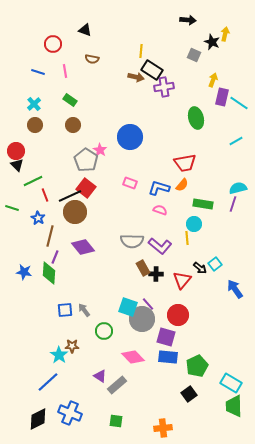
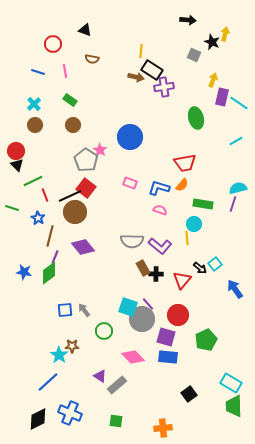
green diamond at (49, 273): rotated 50 degrees clockwise
green pentagon at (197, 366): moved 9 px right, 26 px up
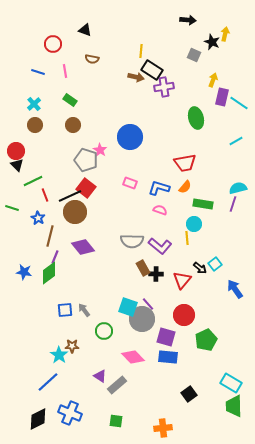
gray pentagon at (86, 160): rotated 15 degrees counterclockwise
orange semicircle at (182, 185): moved 3 px right, 2 px down
red circle at (178, 315): moved 6 px right
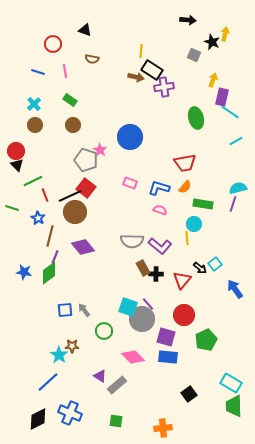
cyan line at (239, 103): moved 9 px left, 9 px down
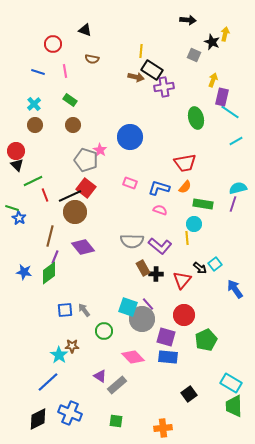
blue star at (38, 218): moved 19 px left
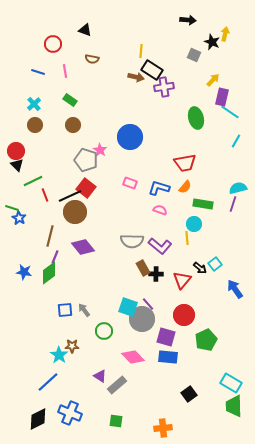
yellow arrow at (213, 80): rotated 24 degrees clockwise
cyan line at (236, 141): rotated 32 degrees counterclockwise
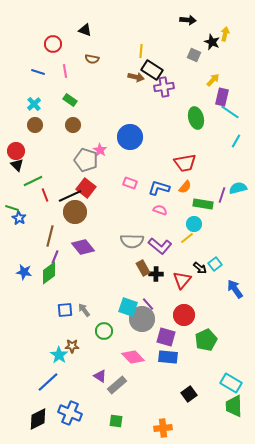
purple line at (233, 204): moved 11 px left, 9 px up
yellow line at (187, 238): rotated 56 degrees clockwise
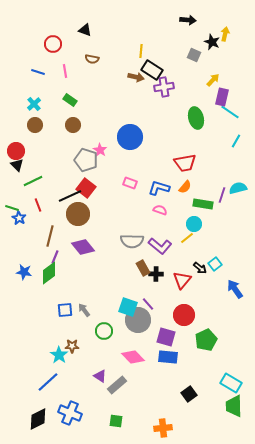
red line at (45, 195): moved 7 px left, 10 px down
brown circle at (75, 212): moved 3 px right, 2 px down
gray circle at (142, 319): moved 4 px left, 1 px down
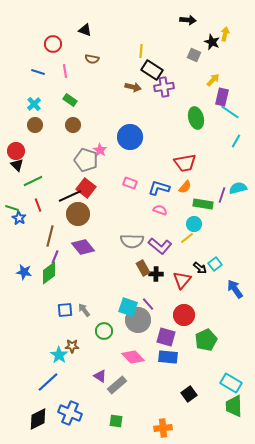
brown arrow at (136, 77): moved 3 px left, 10 px down
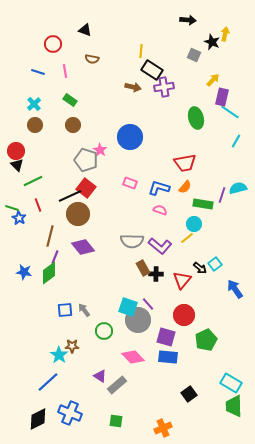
orange cross at (163, 428): rotated 18 degrees counterclockwise
